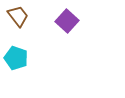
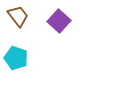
purple square: moved 8 px left
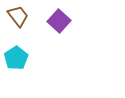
cyan pentagon: rotated 20 degrees clockwise
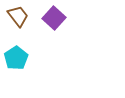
purple square: moved 5 px left, 3 px up
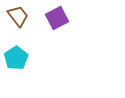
purple square: moved 3 px right; rotated 20 degrees clockwise
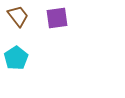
purple square: rotated 20 degrees clockwise
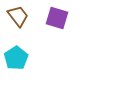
purple square: rotated 25 degrees clockwise
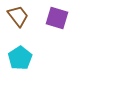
cyan pentagon: moved 4 px right
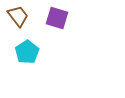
cyan pentagon: moved 7 px right, 6 px up
